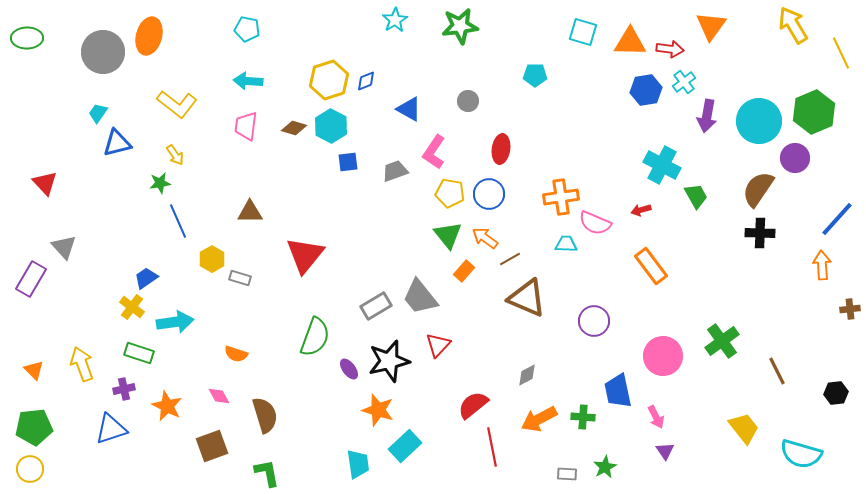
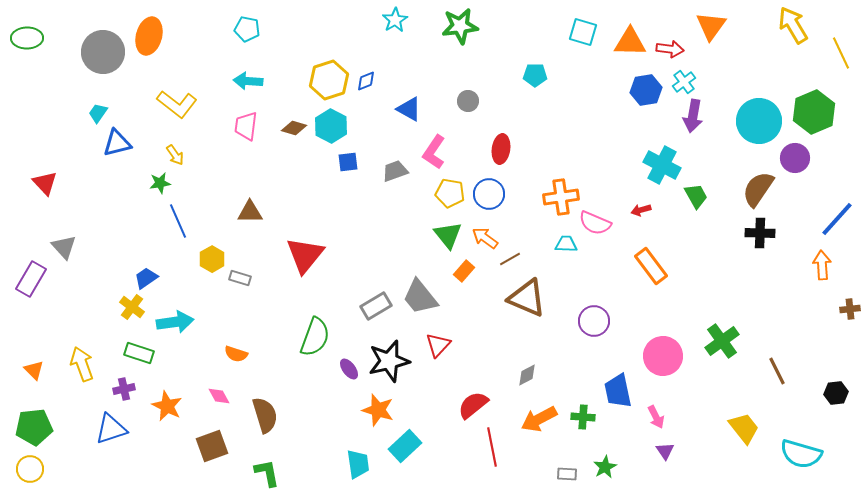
purple arrow at (707, 116): moved 14 px left
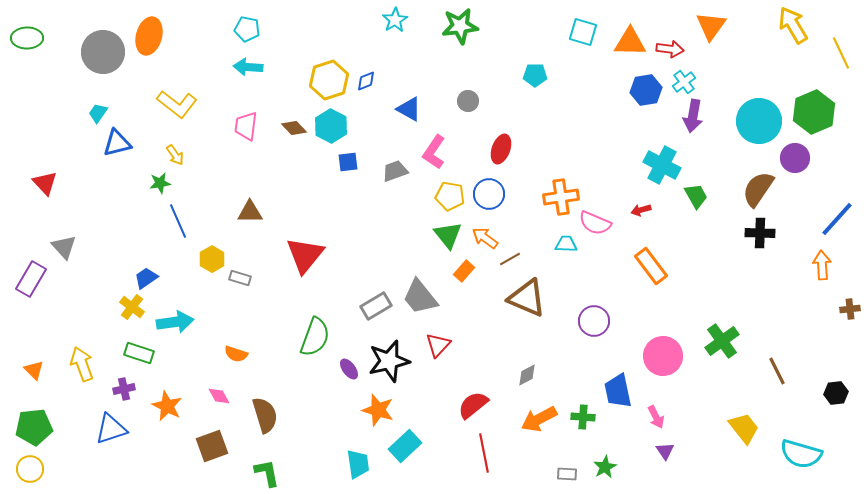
cyan arrow at (248, 81): moved 14 px up
brown diamond at (294, 128): rotated 30 degrees clockwise
red ellipse at (501, 149): rotated 12 degrees clockwise
yellow pentagon at (450, 193): moved 3 px down
red line at (492, 447): moved 8 px left, 6 px down
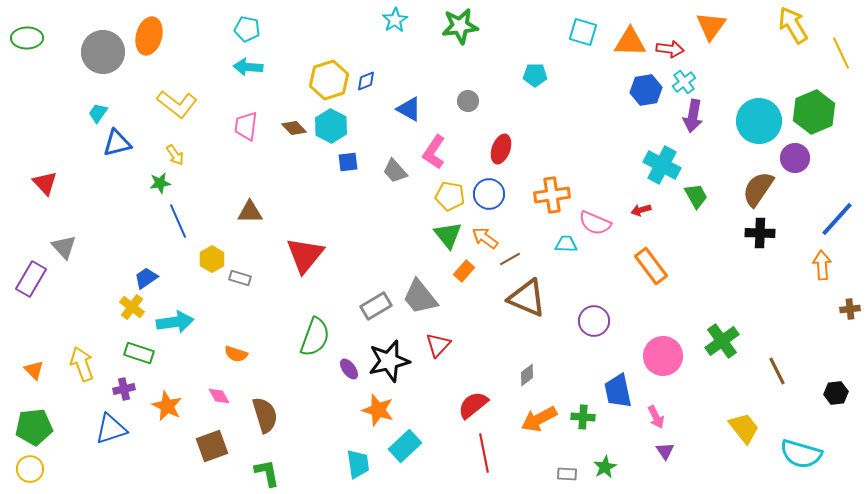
gray trapezoid at (395, 171): rotated 112 degrees counterclockwise
orange cross at (561, 197): moved 9 px left, 2 px up
gray diamond at (527, 375): rotated 10 degrees counterclockwise
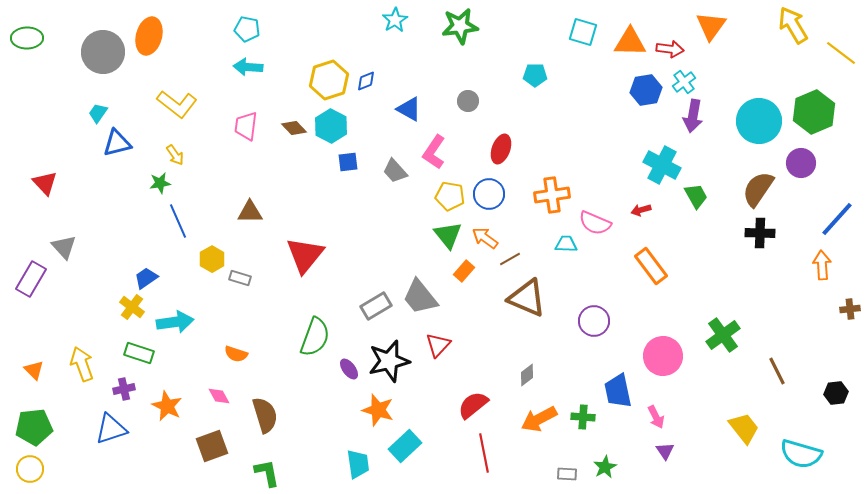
yellow line at (841, 53): rotated 28 degrees counterclockwise
purple circle at (795, 158): moved 6 px right, 5 px down
green cross at (722, 341): moved 1 px right, 6 px up
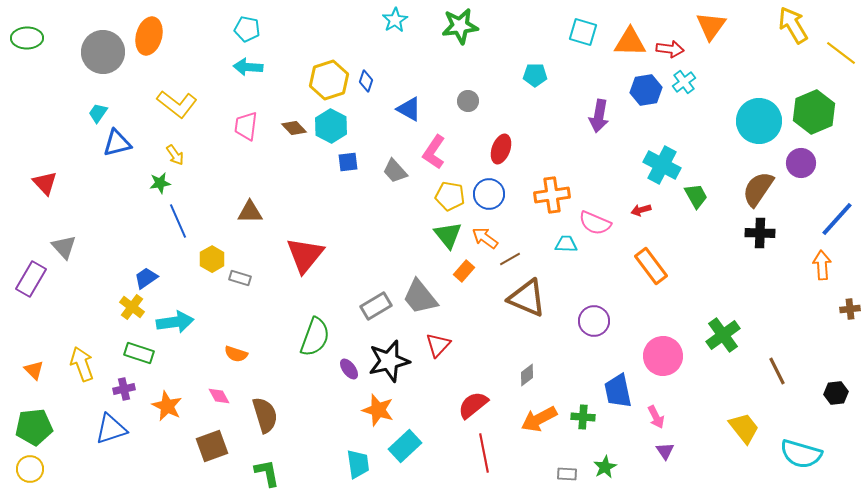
blue diamond at (366, 81): rotated 50 degrees counterclockwise
purple arrow at (693, 116): moved 94 px left
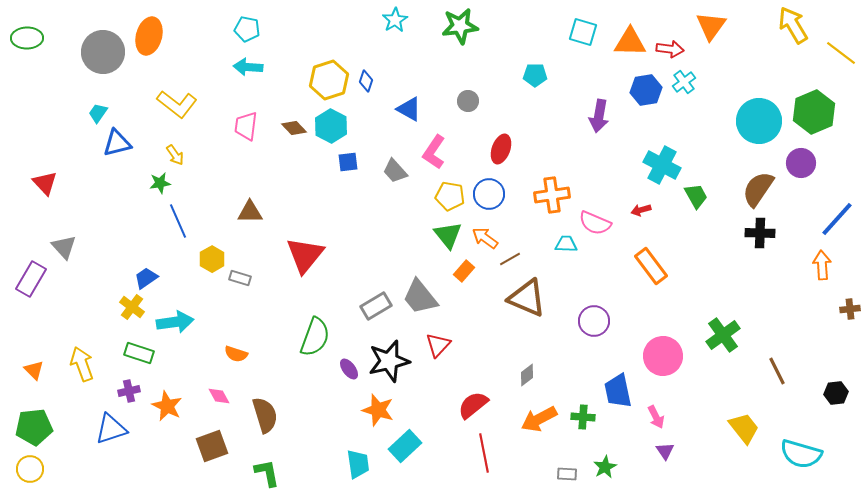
purple cross at (124, 389): moved 5 px right, 2 px down
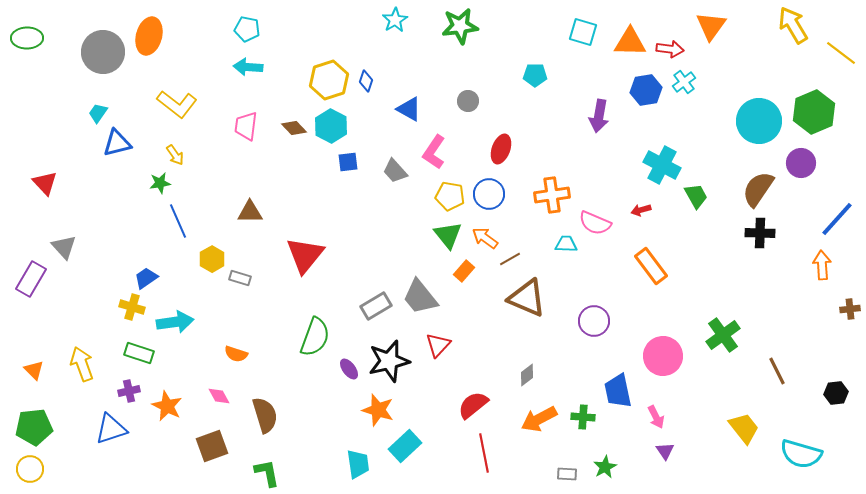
yellow cross at (132, 307): rotated 20 degrees counterclockwise
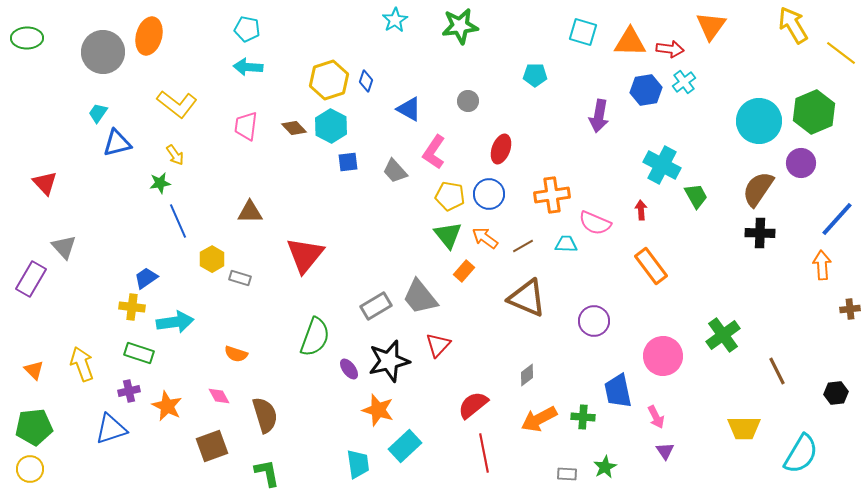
red arrow at (641, 210): rotated 102 degrees clockwise
brown line at (510, 259): moved 13 px right, 13 px up
yellow cross at (132, 307): rotated 10 degrees counterclockwise
yellow trapezoid at (744, 428): rotated 128 degrees clockwise
cyan semicircle at (801, 454): rotated 75 degrees counterclockwise
